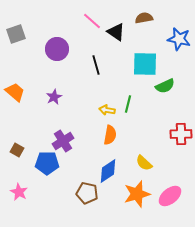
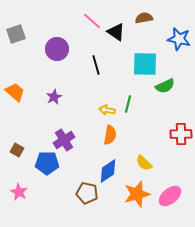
purple cross: moved 1 px right, 1 px up
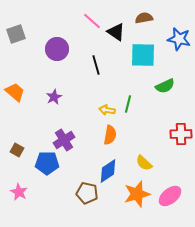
cyan square: moved 2 px left, 9 px up
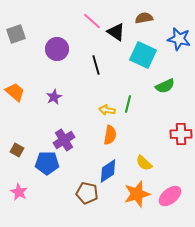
cyan square: rotated 24 degrees clockwise
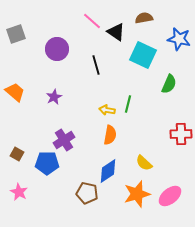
green semicircle: moved 4 px right, 2 px up; rotated 42 degrees counterclockwise
brown square: moved 4 px down
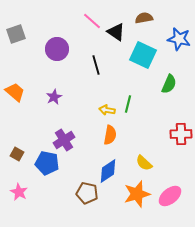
blue pentagon: rotated 10 degrees clockwise
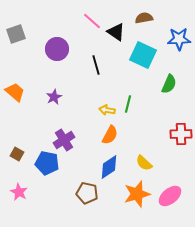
blue star: rotated 15 degrees counterclockwise
orange semicircle: rotated 18 degrees clockwise
blue diamond: moved 1 px right, 4 px up
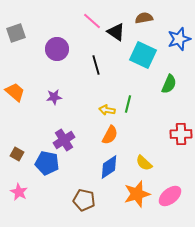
gray square: moved 1 px up
blue star: rotated 15 degrees counterclockwise
purple star: rotated 21 degrees clockwise
brown pentagon: moved 3 px left, 7 px down
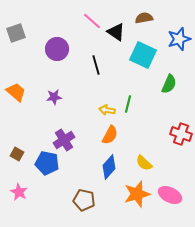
orange trapezoid: moved 1 px right
red cross: rotated 20 degrees clockwise
blue diamond: rotated 15 degrees counterclockwise
pink ellipse: moved 1 px up; rotated 65 degrees clockwise
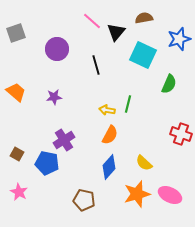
black triangle: rotated 36 degrees clockwise
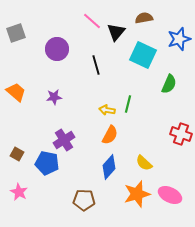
brown pentagon: rotated 10 degrees counterclockwise
